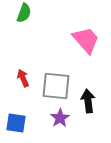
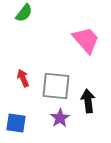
green semicircle: rotated 18 degrees clockwise
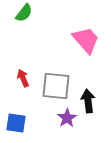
purple star: moved 7 px right
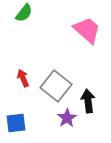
pink trapezoid: moved 1 px right, 10 px up; rotated 8 degrees counterclockwise
gray square: rotated 32 degrees clockwise
blue square: rotated 15 degrees counterclockwise
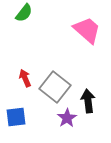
red arrow: moved 2 px right
gray square: moved 1 px left, 1 px down
blue square: moved 6 px up
